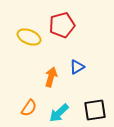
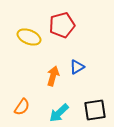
orange arrow: moved 2 px right, 1 px up
orange semicircle: moved 7 px left, 1 px up
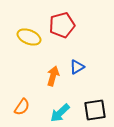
cyan arrow: moved 1 px right
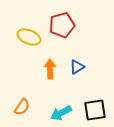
orange arrow: moved 3 px left, 7 px up; rotated 18 degrees counterclockwise
cyan arrow: moved 1 px right; rotated 15 degrees clockwise
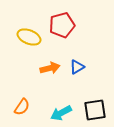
orange arrow: moved 1 px up; rotated 78 degrees clockwise
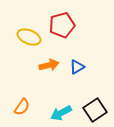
orange arrow: moved 1 px left, 3 px up
black square: rotated 25 degrees counterclockwise
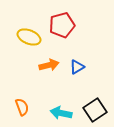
orange semicircle: rotated 54 degrees counterclockwise
cyan arrow: rotated 40 degrees clockwise
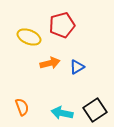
orange arrow: moved 1 px right, 2 px up
cyan arrow: moved 1 px right
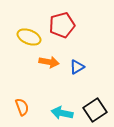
orange arrow: moved 1 px left, 1 px up; rotated 24 degrees clockwise
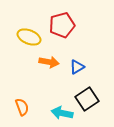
black square: moved 8 px left, 11 px up
